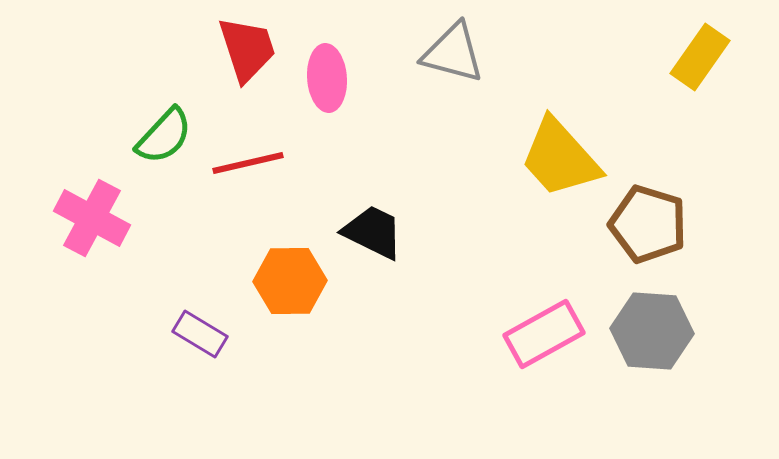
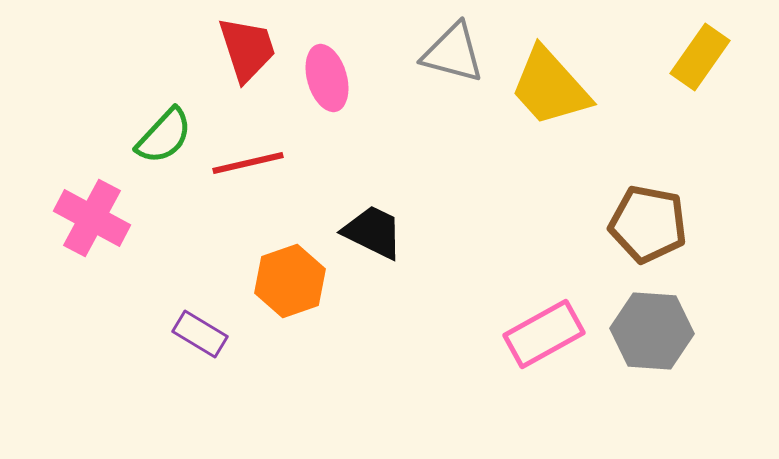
pink ellipse: rotated 12 degrees counterclockwise
yellow trapezoid: moved 10 px left, 71 px up
brown pentagon: rotated 6 degrees counterclockwise
orange hexagon: rotated 18 degrees counterclockwise
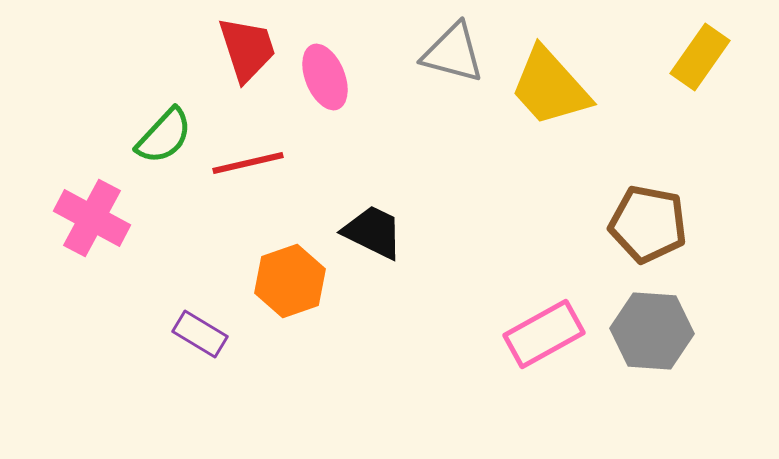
pink ellipse: moved 2 px left, 1 px up; rotated 6 degrees counterclockwise
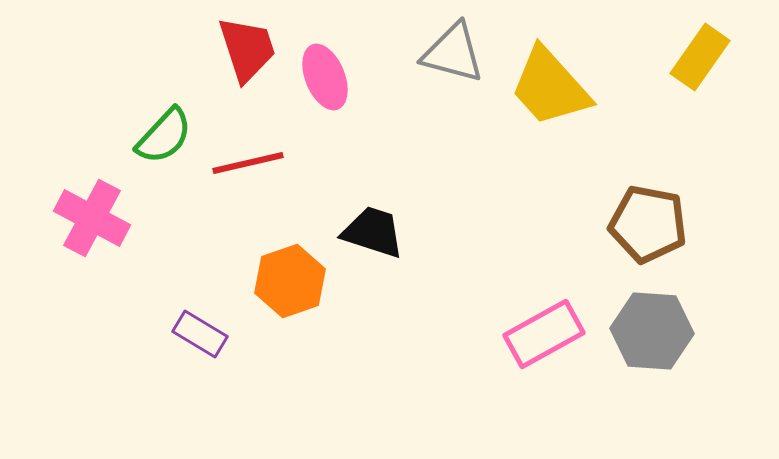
black trapezoid: rotated 8 degrees counterclockwise
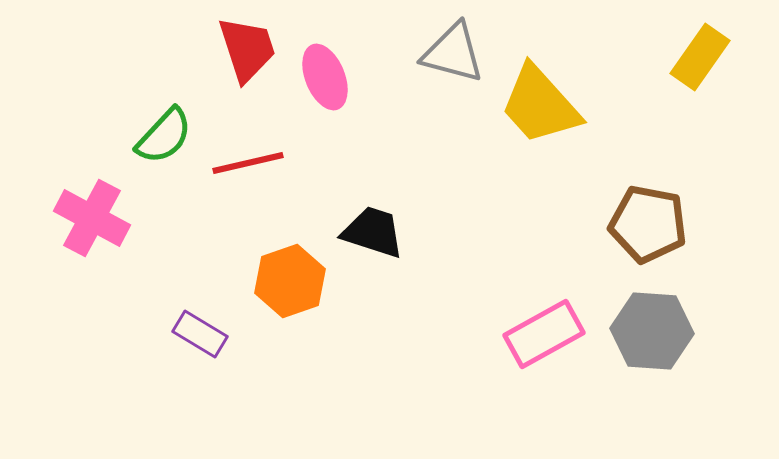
yellow trapezoid: moved 10 px left, 18 px down
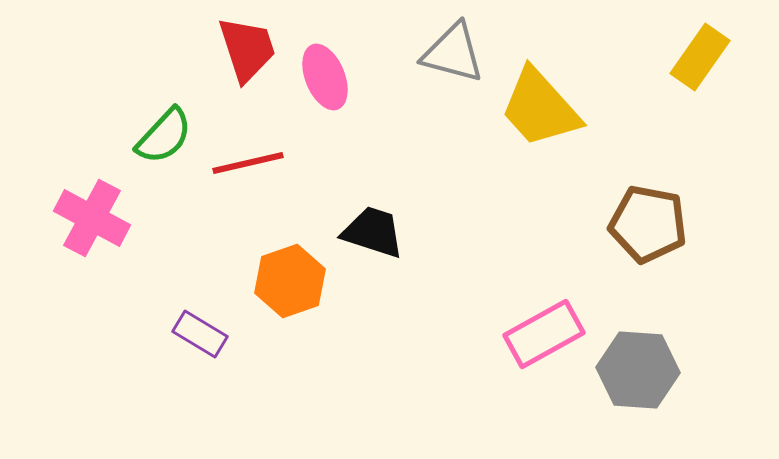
yellow trapezoid: moved 3 px down
gray hexagon: moved 14 px left, 39 px down
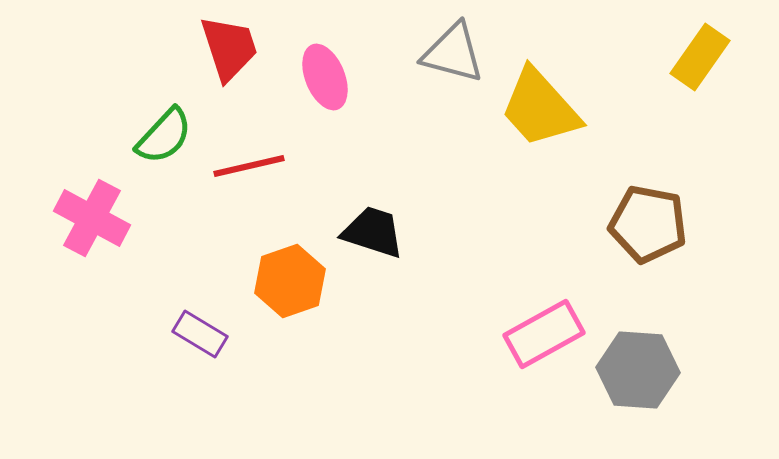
red trapezoid: moved 18 px left, 1 px up
red line: moved 1 px right, 3 px down
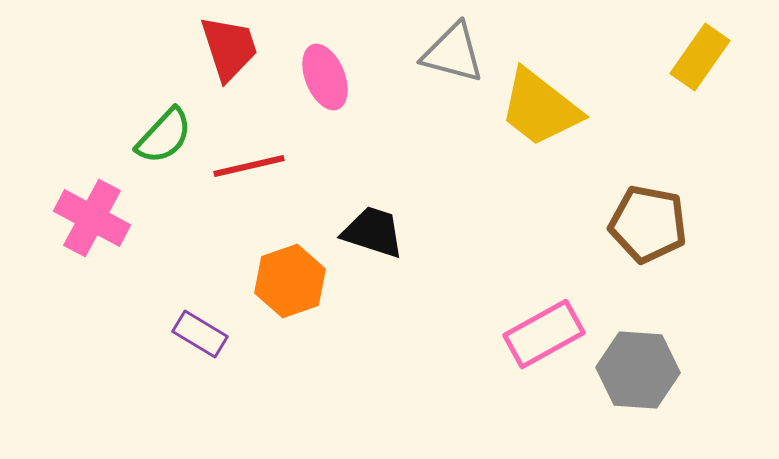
yellow trapezoid: rotated 10 degrees counterclockwise
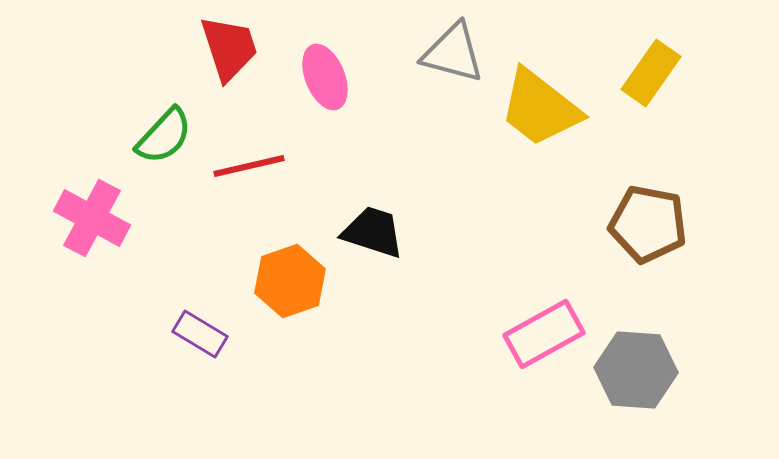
yellow rectangle: moved 49 px left, 16 px down
gray hexagon: moved 2 px left
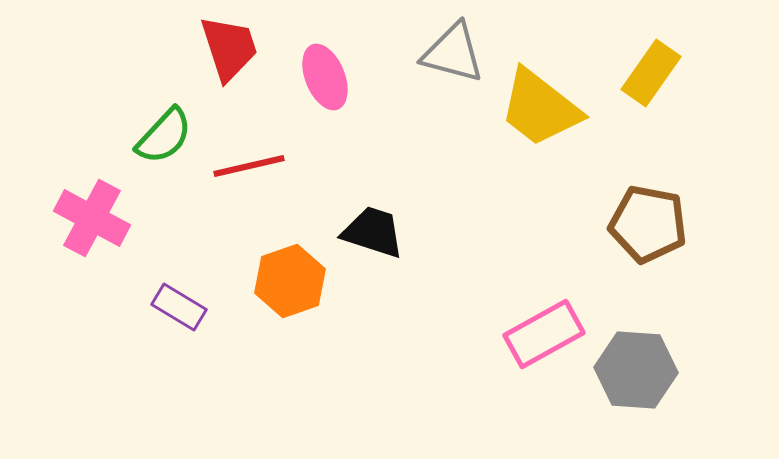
purple rectangle: moved 21 px left, 27 px up
